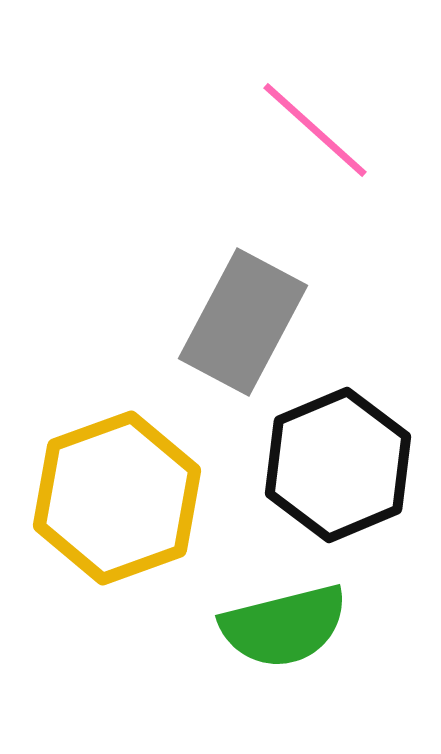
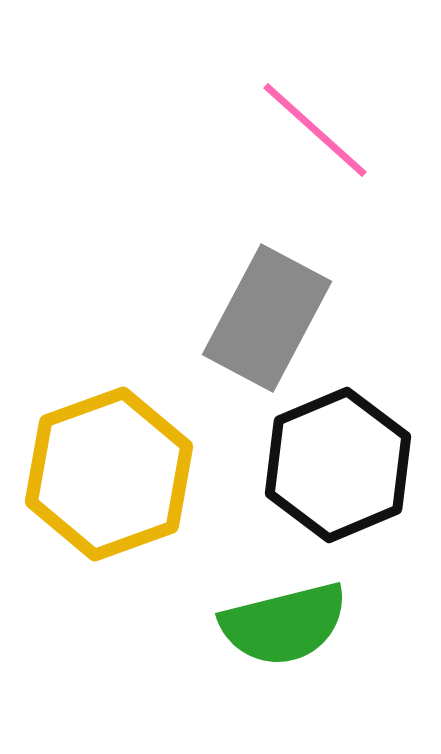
gray rectangle: moved 24 px right, 4 px up
yellow hexagon: moved 8 px left, 24 px up
green semicircle: moved 2 px up
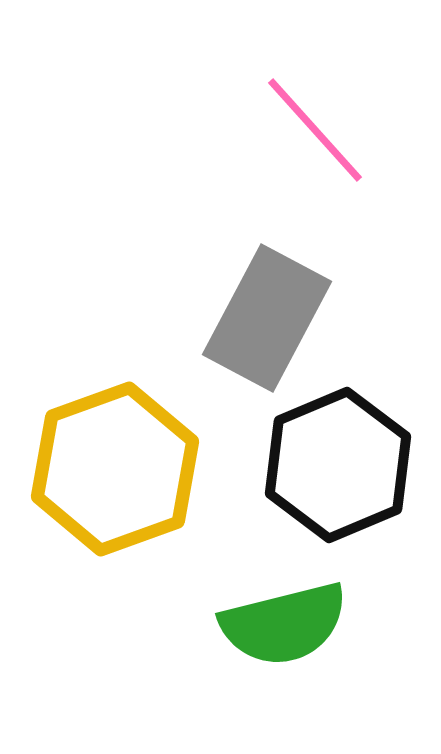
pink line: rotated 6 degrees clockwise
yellow hexagon: moved 6 px right, 5 px up
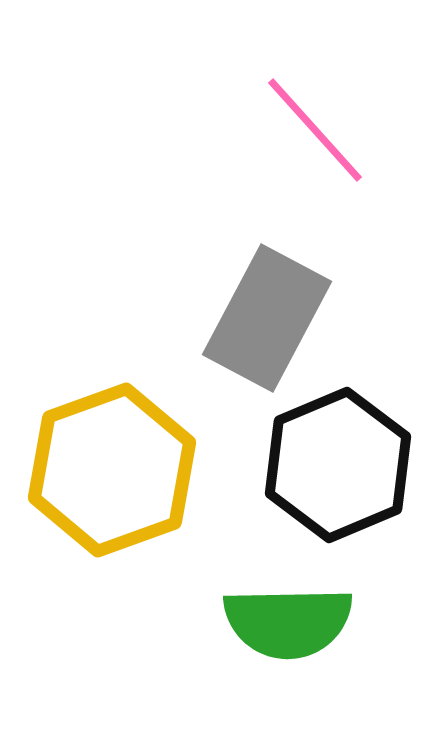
yellow hexagon: moved 3 px left, 1 px down
green semicircle: moved 4 px right, 2 px up; rotated 13 degrees clockwise
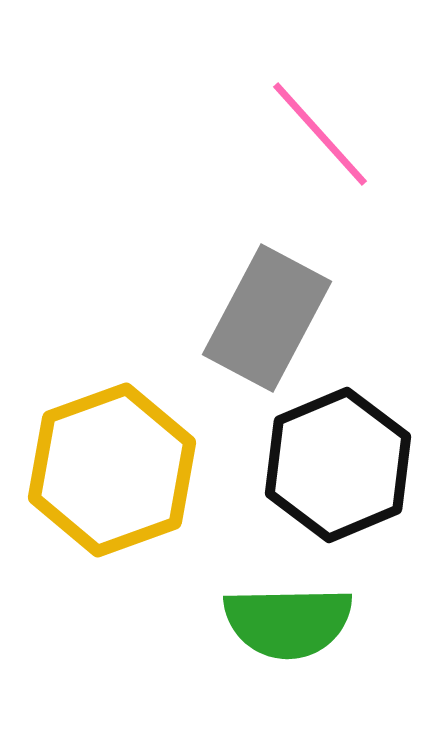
pink line: moved 5 px right, 4 px down
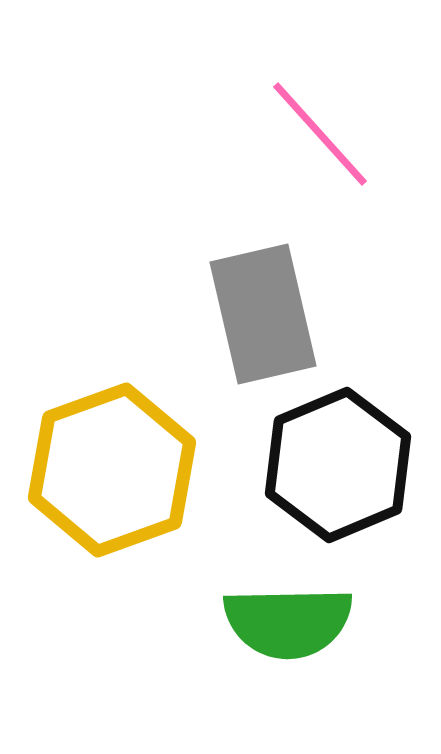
gray rectangle: moved 4 px left, 4 px up; rotated 41 degrees counterclockwise
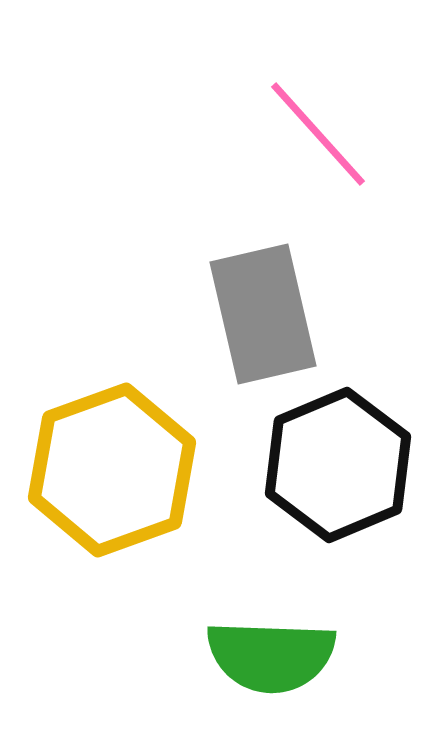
pink line: moved 2 px left
green semicircle: moved 17 px left, 34 px down; rotated 3 degrees clockwise
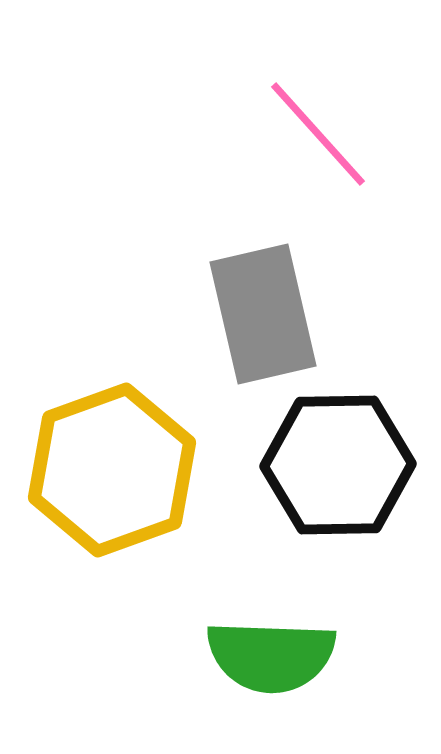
black hexagon: rotated 22 degrees clockwise
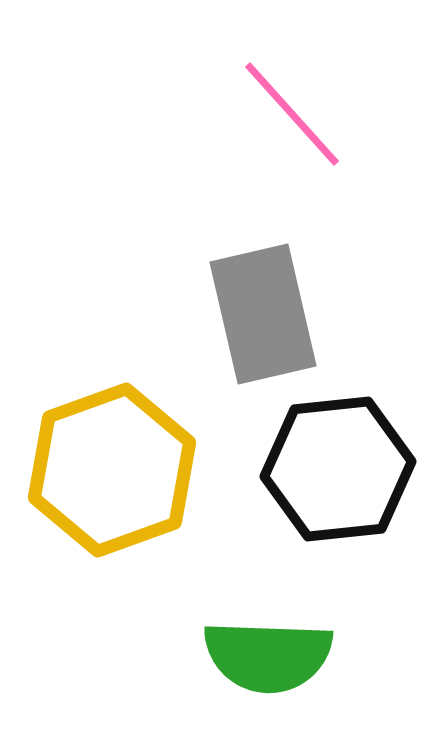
pink line: moved 26 px left, 20 px up
black hexagon: moved 4 px down; rotated 5 degrees counterclockwise
green semicircle: moved 3 px left
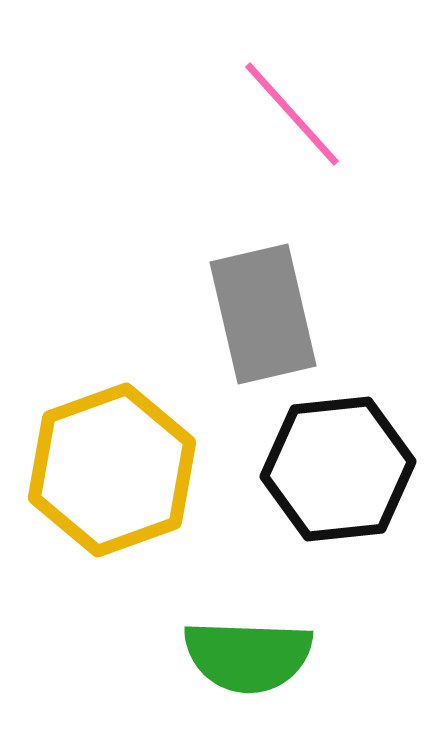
green semicircle: moved 20 px left
